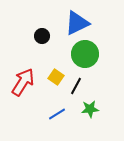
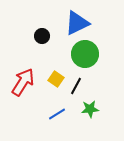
yellow square: moved 2 px down
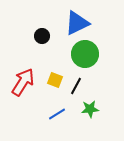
yellow square: moved 1 px left, 1 px down; rotated 14 degrees counterclockwise
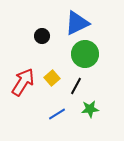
yellow square: moved 3 px left, 2 px up; rotated 28 degrees clockwise
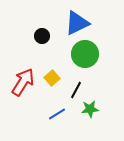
black line: moved 4 px down
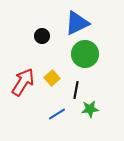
black line: rotated 18 degrees counterclockwise
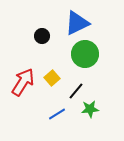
black line: moved 1 px down; rotated 30 degrees clockwise
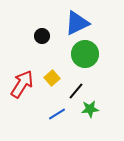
red arrow: moved 1 px left, 2 px down
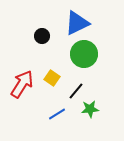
green circle: moved 1 px left
yellow square: rotated 14 degrees counterclockwise
